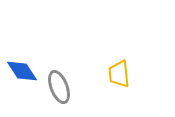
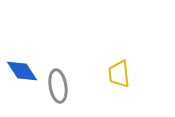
gray ellipse: moved 1 px left, 1 px up; rotated 12 degrees clockwise
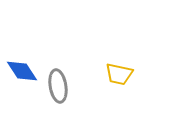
yellow trapezoid: rotated 72 degrees counterclockwise
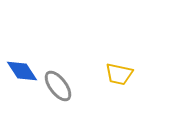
gray ellipse: rotated 28 degrees counterclockwise
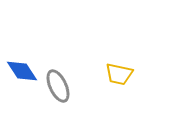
gray ellipse: rotated 12 degrees clockwise
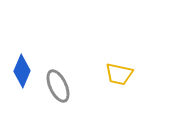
blue diamond: rotated 56 degrees clockwise
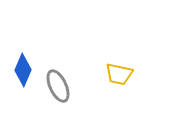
blue diamond: moved 1 px right, 1 px up
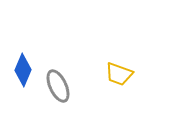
yellow trapezoid: rotated 8 degrees clockwise
